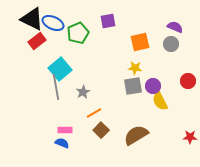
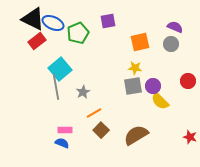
black triangle: moved 1 px right
yellow semicircle: rotated 18 degrees counterclockwise
red star: rotated 16 degrees clockwise
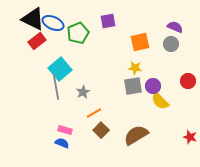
pink rectangle: rotated 16 degrees clockwise
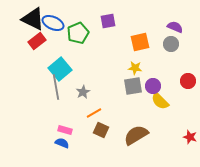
brown square: rotated 21 degrees counterclockwise
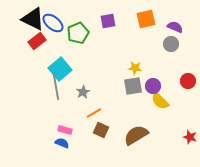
blue ellipse: rotated 15 degrees clockwise
orange square: moved 6 px right, 23 px up
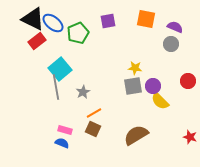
orange square: rotated 24 degrees clockwise
brown square: moved 8 px left, 1 px up
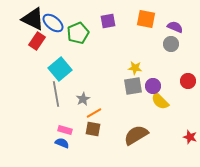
red rectangle: rotated 18 degrees counterclockwise
gray line: moved 7 px down
gray star: moved 7 px down
brown square: rotated 14 degrees counterclockwise
